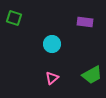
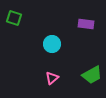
purple rectangle: moved 1 px right, 2 px down
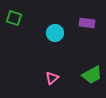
purple rectangle: moved 1 px right, 1 px up
cyan circle: moved 3 px right, 11 px up
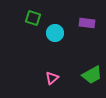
green square: moved 19 px right
